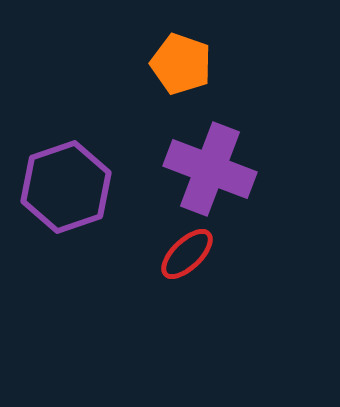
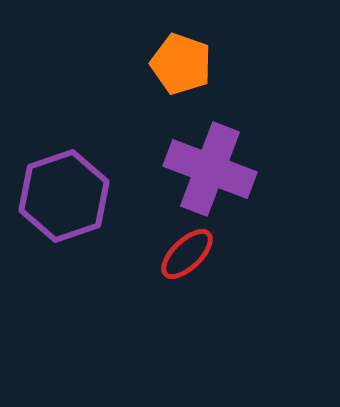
purple hexagon: moved 2 px left, 9 px down
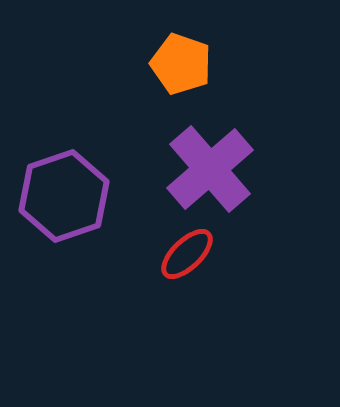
purple cross: rotated 28 degrees clockwise
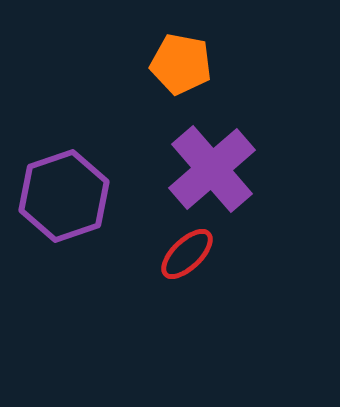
orange pentagon: rotated 8 degrees counterclockwise
purple cross: moved 2 px right
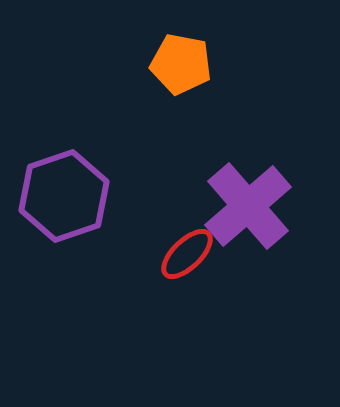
purple cross: moved 36 px right, 37 px down
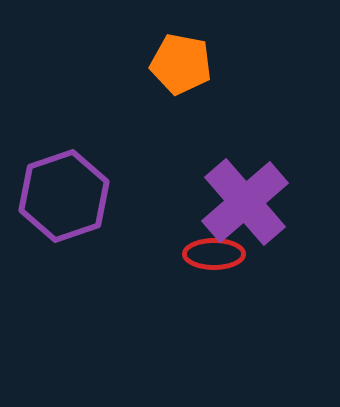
purple cross: moved 3 px left, 4 px up
red ellipse: moved 27 px right; rotated 44 degrees clockwise
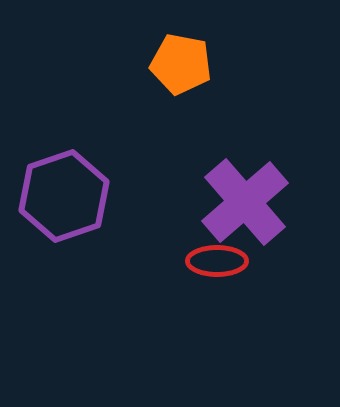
red ellipse: moved 3 px right, 7 px down
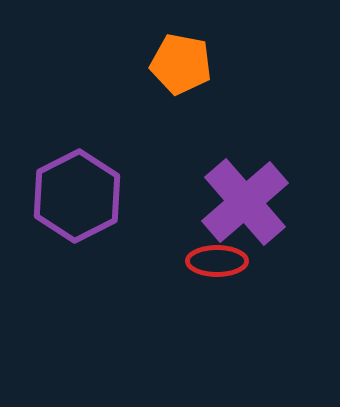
purple hexagon: moved 13 px right; rotated 8 degrees counterclockwise
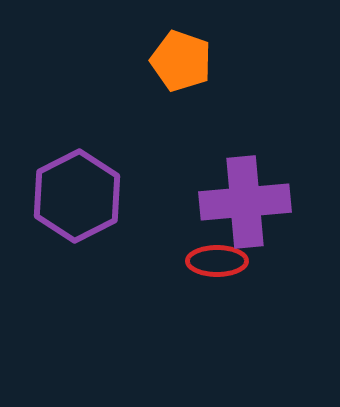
orange pentagon: moved 3 px up; rotated 8 degrees clockwise
purple cross: rotated 36 degrees clockwise
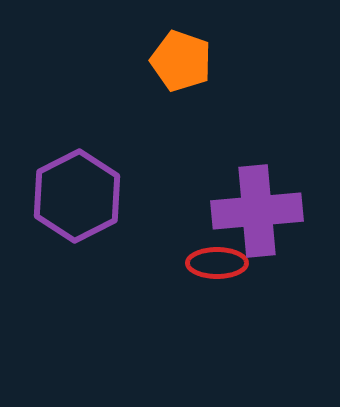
purple cross: moved 12 px right, 9 px down
red ellipse: moved 2 px down
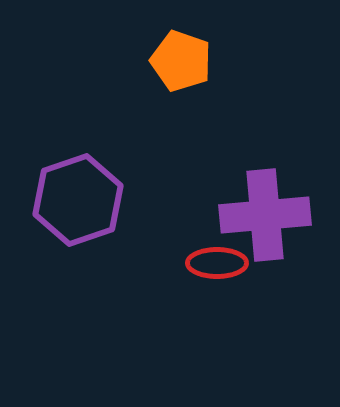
purple hexagon: moved 1 px right, 4 px down; rotated 8 degrees clockwise
purple cross: moved 8 px right, 4 px down
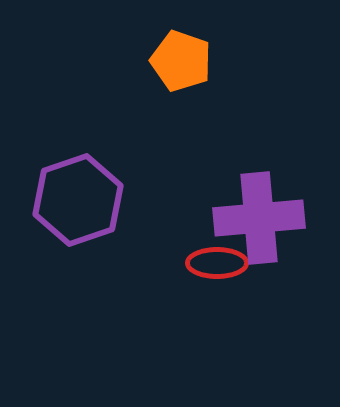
purple cross: moved 6 px left, 3 px down
